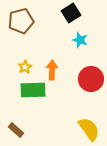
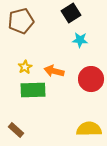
cyan star: rotated 14 degrees counterclockwise
orange arrow: moved 2 px right, 1 px down; rotated 78 degrees counterclockwise
yellow semicircle: rotated 55 degrees counterclockwise
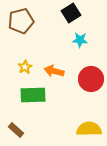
green rectangle: moved 5 px down
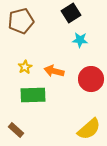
yellow semicircle: rotated 140 degrees clockwise
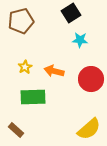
green rectangle: moved 2 px down
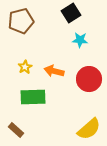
red circle: moved 2 px left
